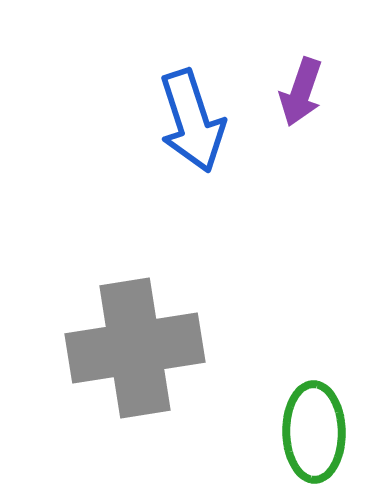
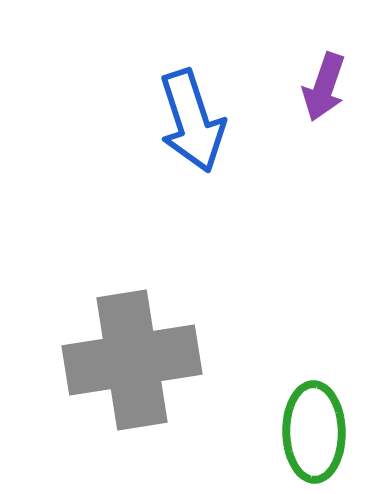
purple arrow: moved 23 px right, 5 px up
gray cross: moved 3 px left, 12 px down
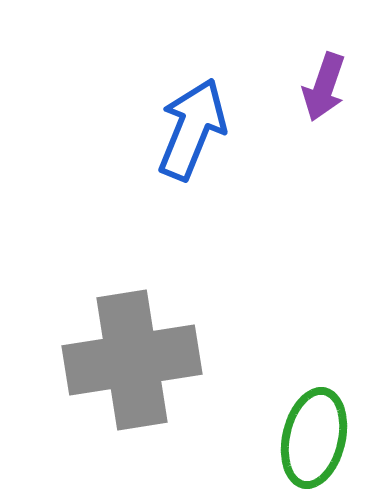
blue arrow: moved 8 px down; rotated 140 degrees counterclockwise
green ellipse: moved 6 px down; rotated 14 degrees clockwise
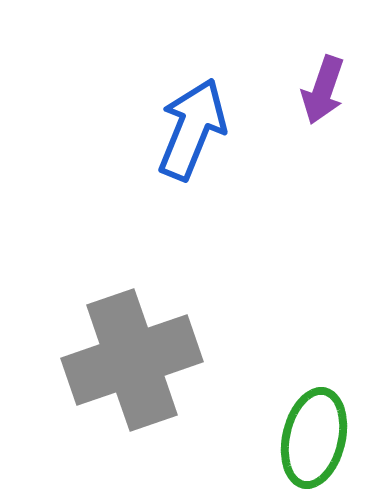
purple arrow: moved 1 px left, 3 px down
gray cross: rotated 10 degrees counterclockwise
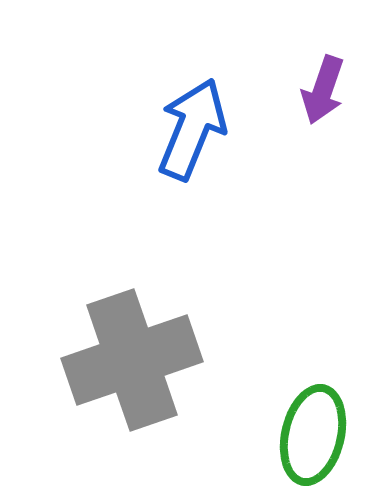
green ellipse: moved 1 px left, 3 px up
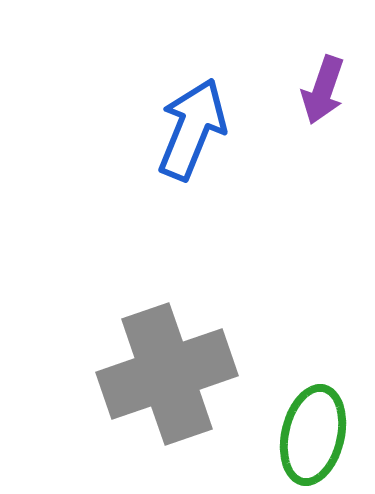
gray cross: moved 35 px right, 14 px down
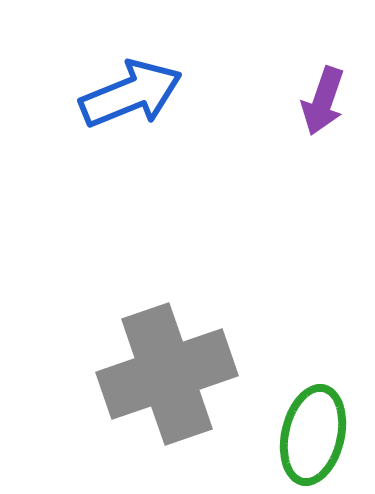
purple arrow: moved 11 px down
blue arrow: moved 61 px left, 35 px up; rotated 46 degrees clockwise
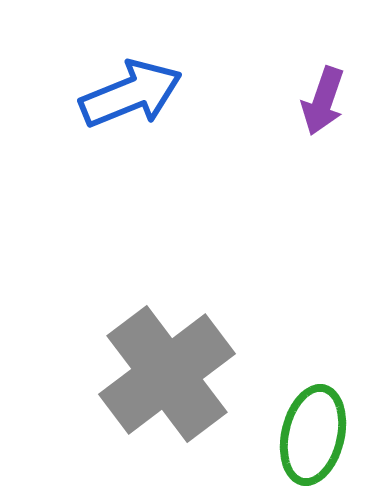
gray cross: rotated 18 degrees counterclockwise
